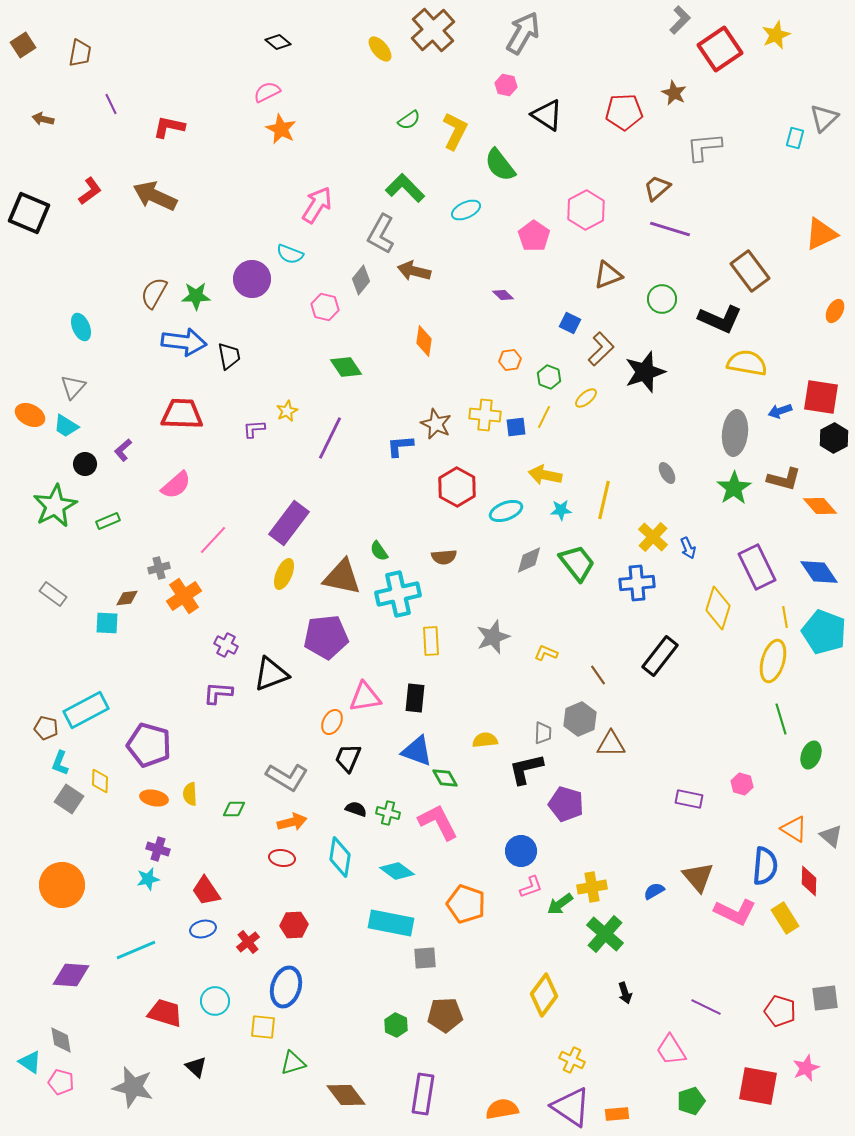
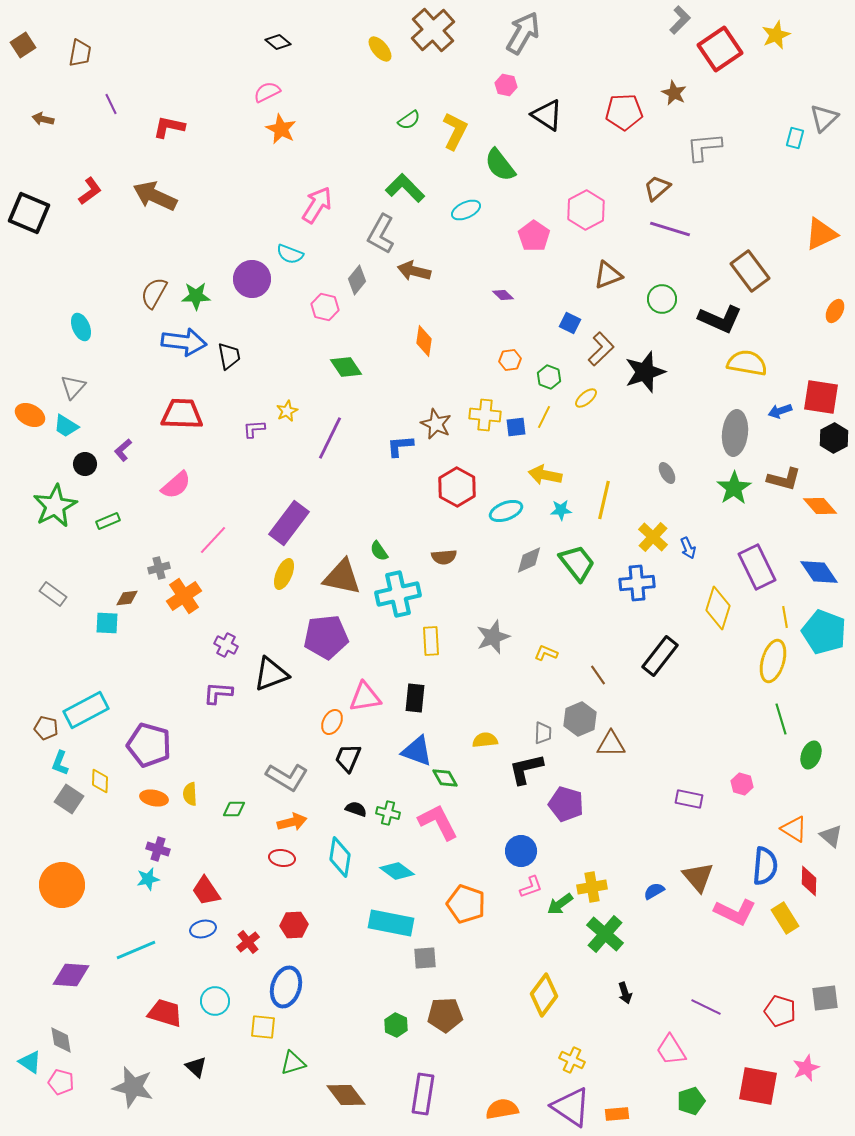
gray diamond at (361, 280): moved 4 px left
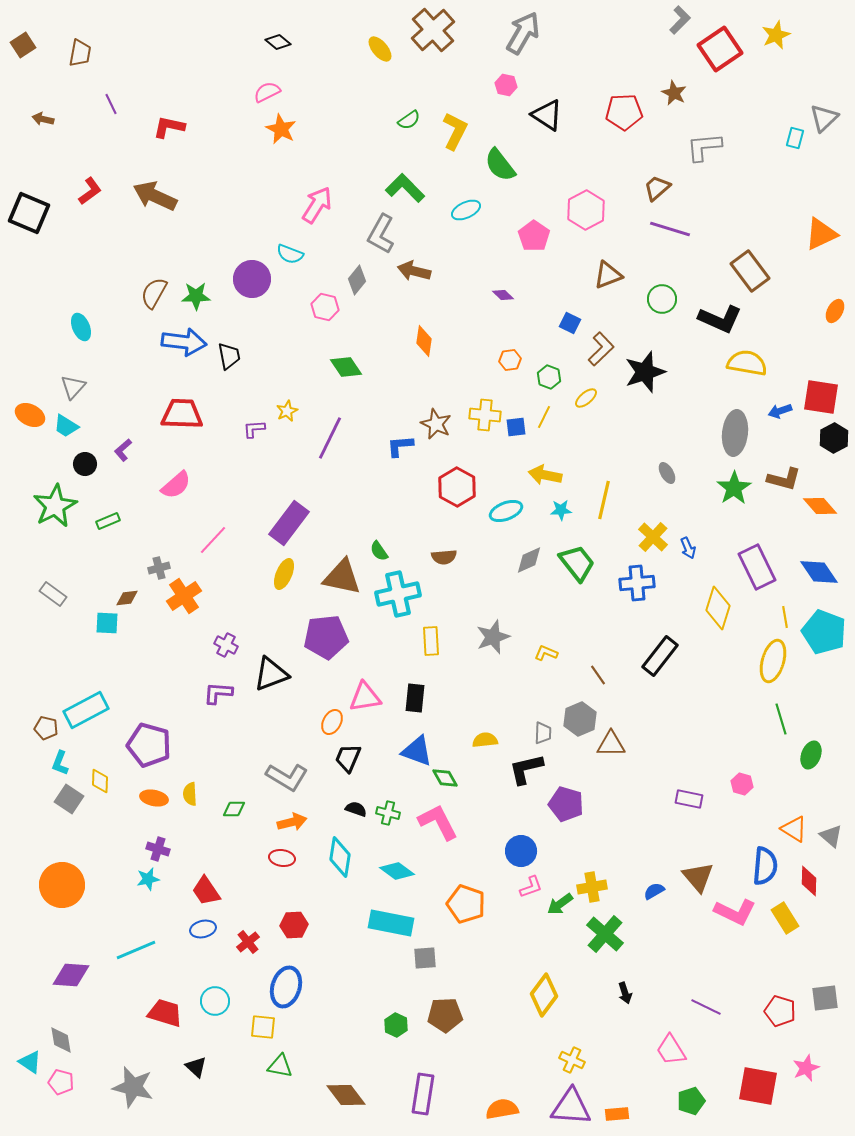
green triangle at (293, 1063): moved 13 px left, 3 px down; rotated 28 degrees clockwise
purple triangle at (571, 1107): rotated 30 degrees counterclockwise
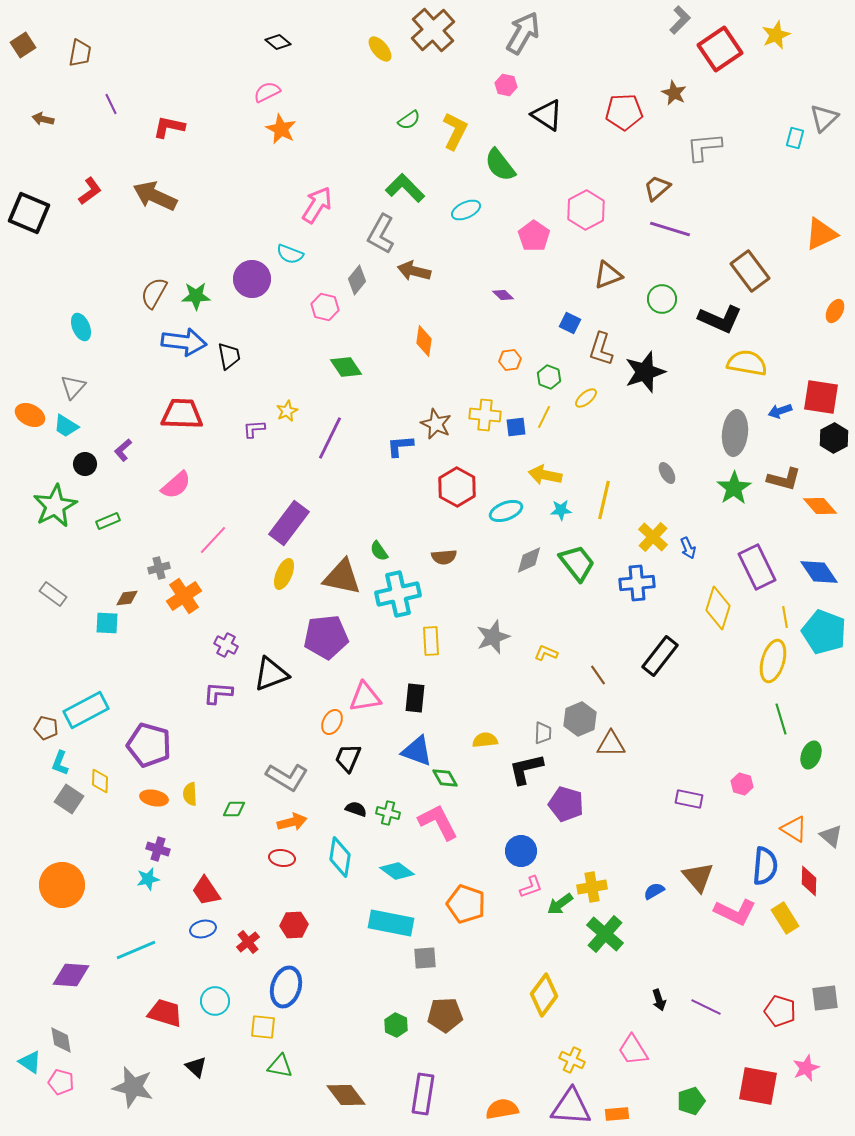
brown L-shape at (601, 349): rotated 152 degrees clockwise
black arrow at (625, 993): moved 34 px right, 7 px down
pink trapezoid at (671, 1050): moved 38 px left
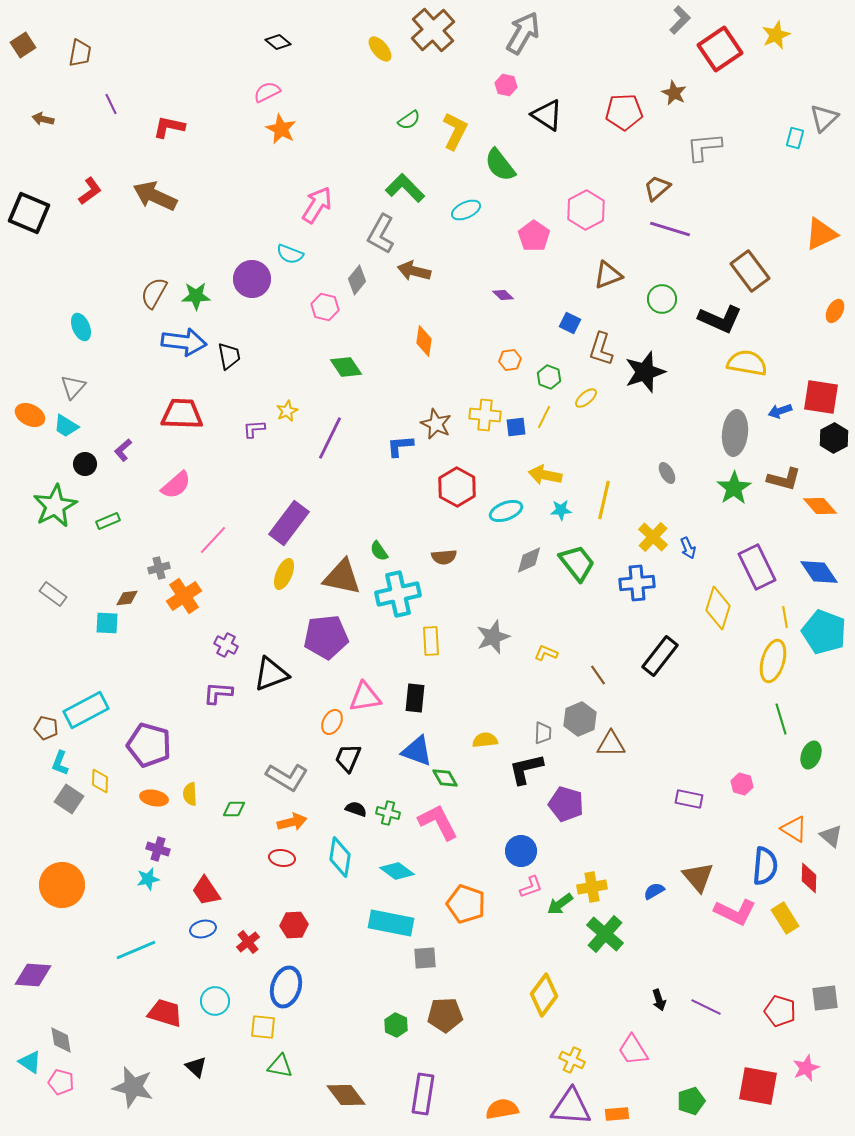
red diamond at (809, 881): moved 3 px up
purple diamond at (71, 975): moved 38 px left
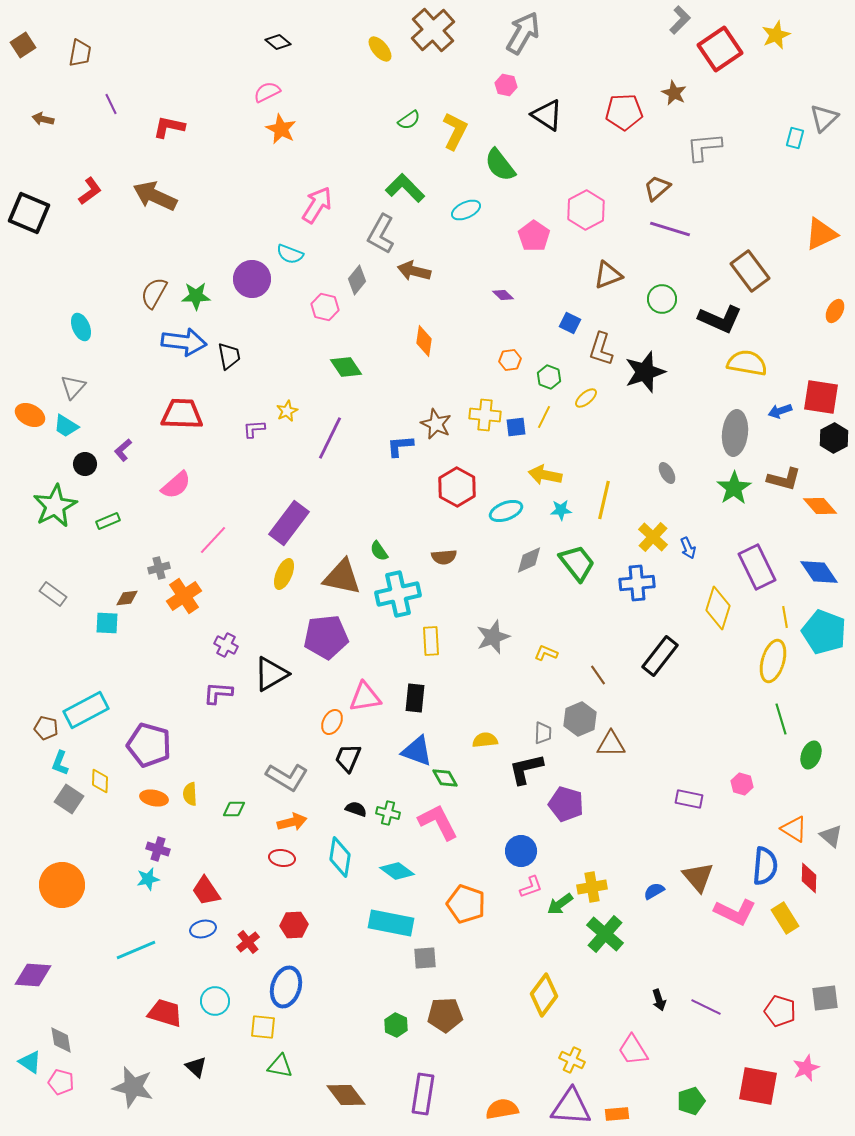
black triangle at (271, 674): rotated 9 degrees counterclockwise
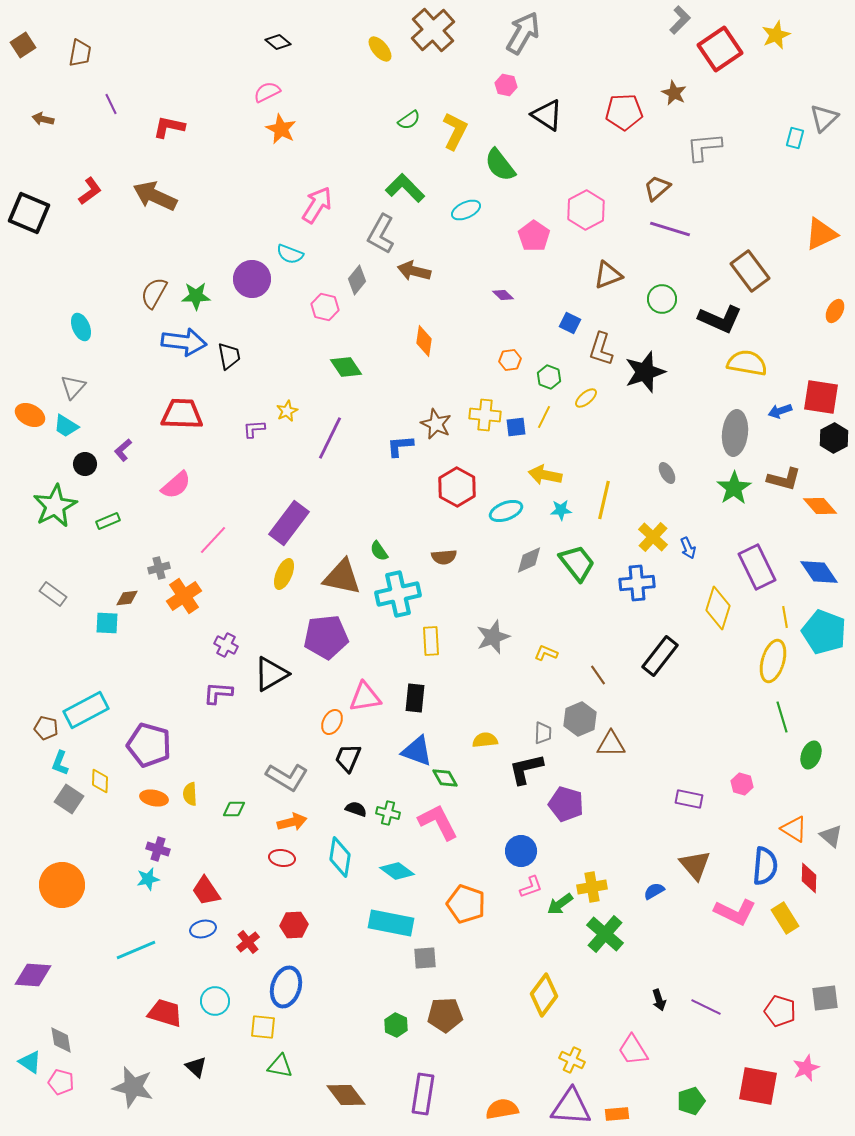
green line at (781, 719): moved 1 px right, 2 px up
brown triangle at (698, 877): moved 3 px left, 12 px up
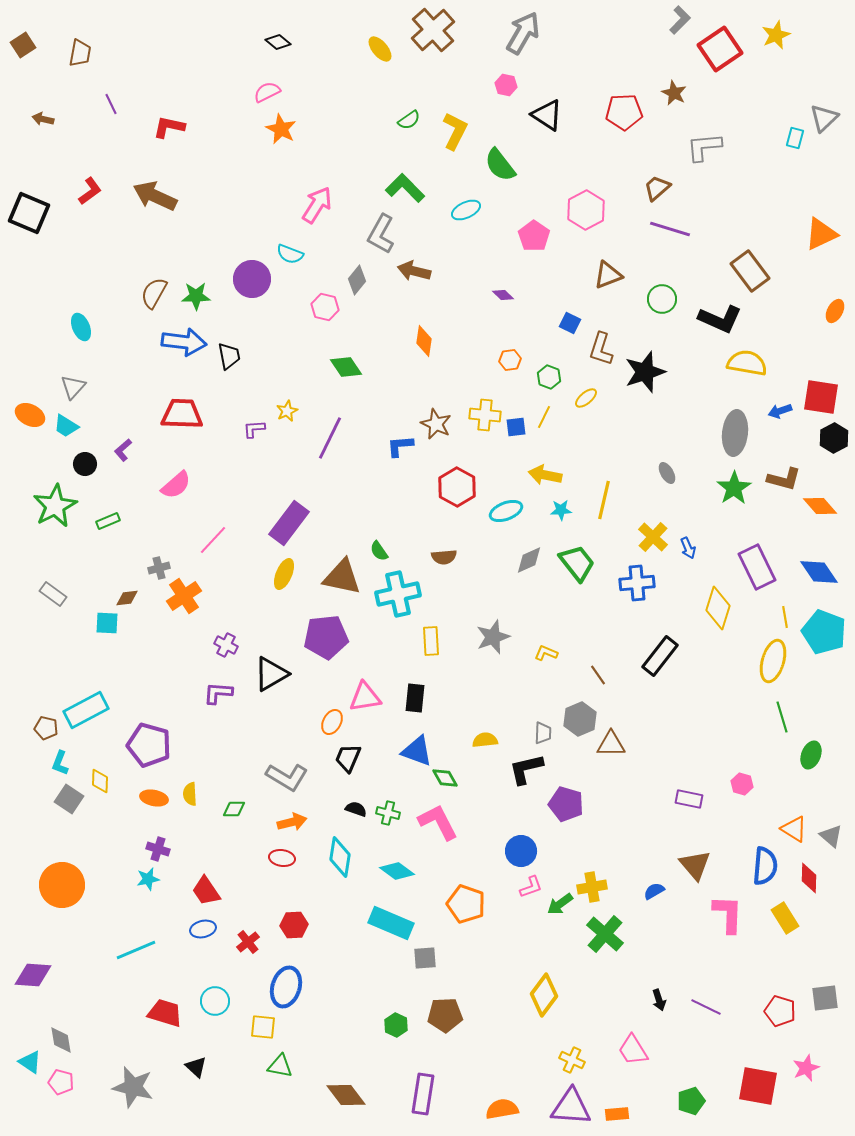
pink L-shape at (735, 912): moved 7 px left, 2 px down; rotated 114 degrees counterclockwise
cyan rectangle at (391, 923): rotated 12 degrees clockwise
